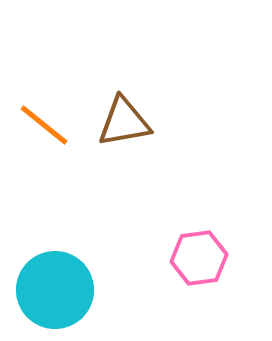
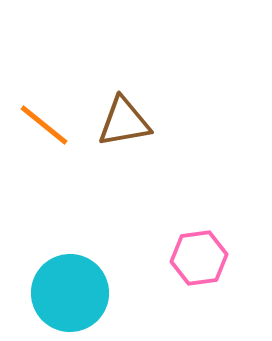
cyan circle: moved 15 px right, 3 px down
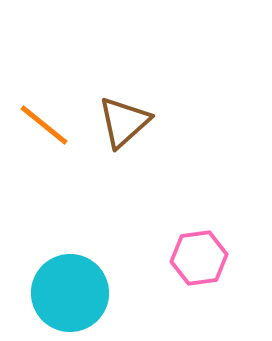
brown triangle: rotated 32 degrees counterclockwise
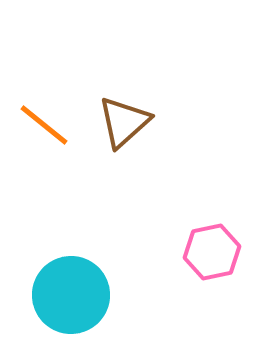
pink hexagon: moved 13 px right, 6 px up; rotated 4 degrees counterclockwise
cyan circle: moved 1 px right, 2 px down
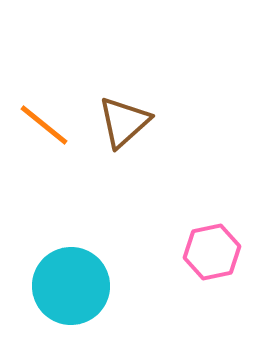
cyan circle: moved 9 px up
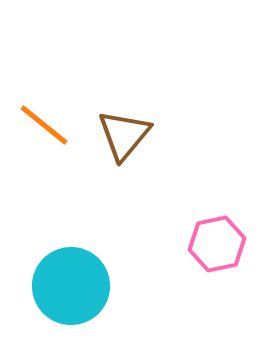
brown triangle: moved 13 px down; rotated 8 degrees counterclockwise
pink hexagon: moved 5 px right, 8 px up
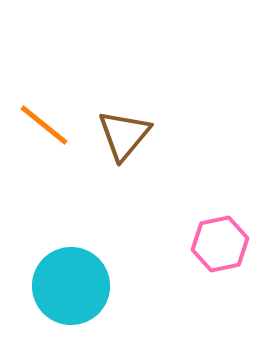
pink hexagon: moved 3 px right
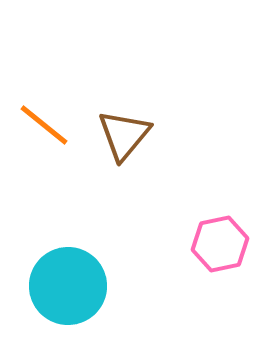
cyan circle: moved 3 px left
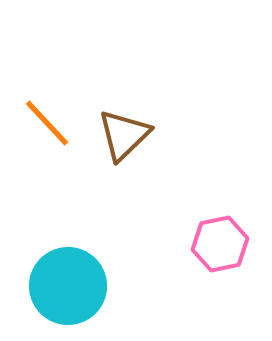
orange line: moved 3 px right, 2 px up; rotated 8 degrees clockwise
brown triangle: rotated 6 degrees clockwise
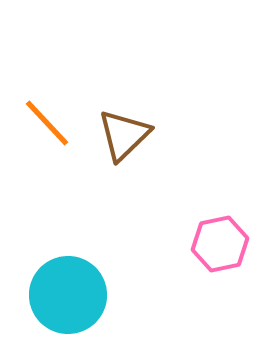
cyan circle: moved 9 px down
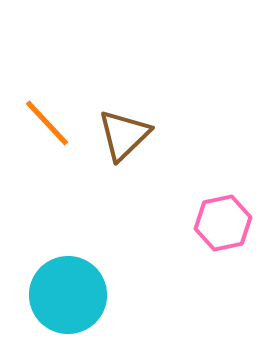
pink hexagon: moved 3 px right, 21 px up
